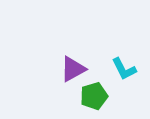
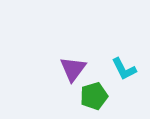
purple triangle: rotated 24 degrees counterclockwise
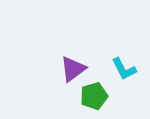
purple triangle: rotated 16 degrees clockwise
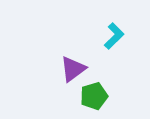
cyan L-shape: moved 10 px left, 33 px up; rotated 108 degrees counterclockwise
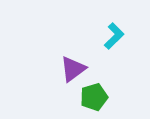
green pentagon: moved 1 px down
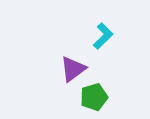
cyan L-shape: moved 11 px left
